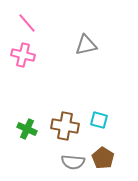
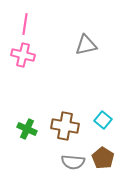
pink line: moved 2 px left, 1 px down; rotated 50 degrees clockwise
cyan square: moved 4 px right; rotated 24 degrees clockwise
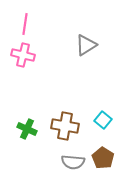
gray triangle: rotated 20 degrees counterclockwise
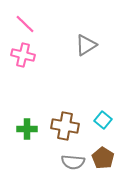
pink line: rotated 55 degrees counterclockwise
green cross: rotated 24 degrees counterclockwise
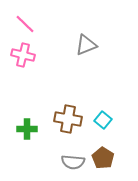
gray triangle: rotated 10 degrees clockwise
brown cross: moved 3 px right, 7 px up
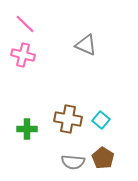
gray triangle: rotated 45 degrees clockwise
cyan square: moved 2 px left
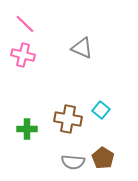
gray triangle: moved 4 px left, 3 px down
cyan square: moved 10 px up
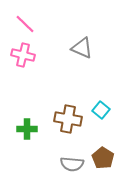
gray semicircle: moved 1 px left, 2 px down
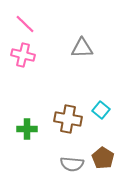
gray triangle: rotated 25 degrees counterclockwise
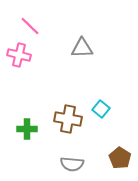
pink line: moved 5 px right, 2 px down
pink cross: moved 4 px left
cyan square: moved 1 px up
brown pentagon: moved 17 px right
